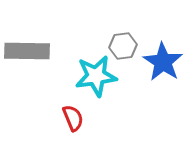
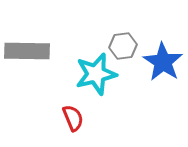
cyan star: moved 2 px up; rotated 6 degrees counterclockwise
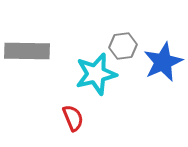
blue star: rotated 15 degrees clockwise
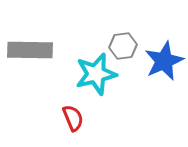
gray rectangle: moved 3 px right, 1 px up
blue star: moved 1 px right, 1 px up
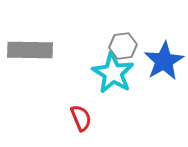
blue star: rotated 6 degrees counterclockwise
cyan star: moved 17 px right, 1 px up; rotated 27 degrees counterclockwise
red semicircle: moved 8 px right
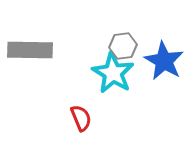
blue star: rotated 12 degrees counterclockwise
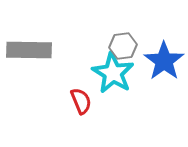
gray rectangle: moved 1 px left
blue star: rotated 6 degrees clockwise
red semicircle: moved 17 px up
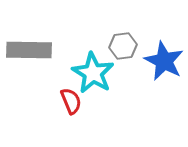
blue star: rotated 9 degrees counterclockwise
cyan star: moved 20 px left
red semicircle: moved 10 px left
